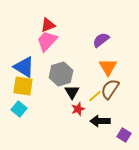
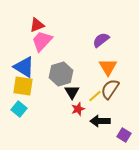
red triangle: moved 11 px left
pink trapezoid: moved 5 px left
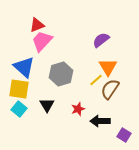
blue triangle: rotated 10 degrees clockwise
yellow square: moved 4 px left, 3 px down
black triangle: moved 25 px left, 13 px down
yellow line: moved 1 px right, 16 px up
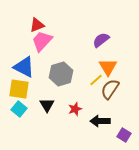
blue triangle: rotated 15 degrees counterclockwise
red star: moved 3 px left
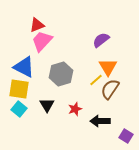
purple square: moved 2 px right, 1 px down
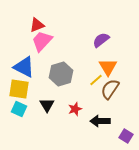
cyan square: rotated 14 degrees counterclockwise
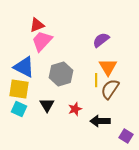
yellow line: rotated 48 degrees counterclockwise
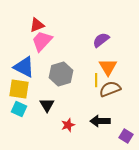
brown semicircle: rotated 35 degrees clockwise
red star: moved 7 px left, 16 px down
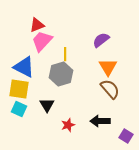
yellow line: moved 31 px left, 26 px up
brown semicircle: rotated 70 degrees clockwise
